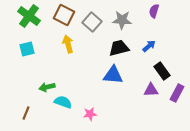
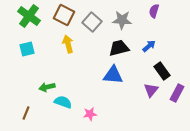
purple triangle: rotated 49 degrees counterclockwise
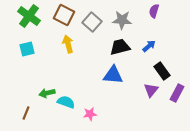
black trapezoid: moved 1 px right, 1 px up
green arrow: moved 6 px down
cyan semicircle: moved 3 px right
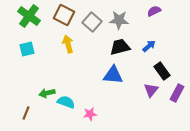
purple semicircle: rotated 48 degrees clockwise
gray star: moved 3 px left
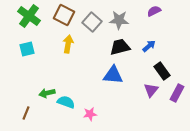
yellow arrow: rotated 24 degrees clockwise
